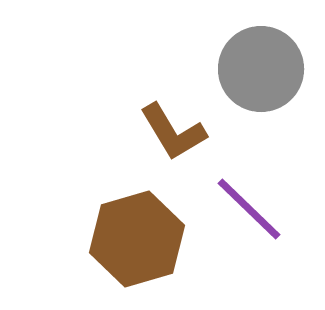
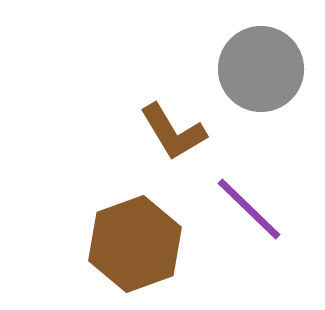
brown hexagon: moved 2 px left, 5 px down; rotated 4 degrees counterclockwise
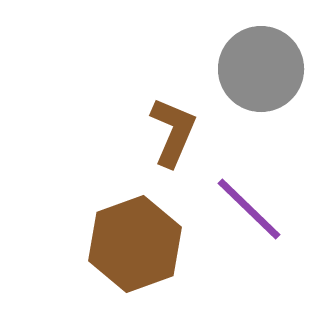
brown L-shape: rotated 126 degrees counterclockwise
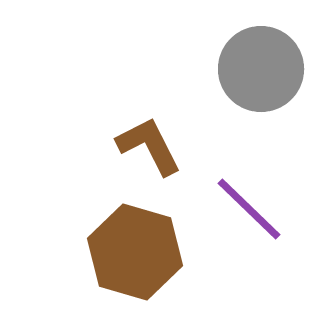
brown L-shape: moved 24 px left, 14 px down; rotated 50 degrees counterclockwise
brown hexagon: moved 8 px down; rotated 24 degrees counterclockwise
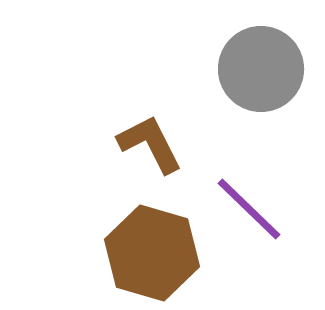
brown L-shape: moved 1 px right, 2 px up
brown hexagon: moved 17 px right, 1 px down
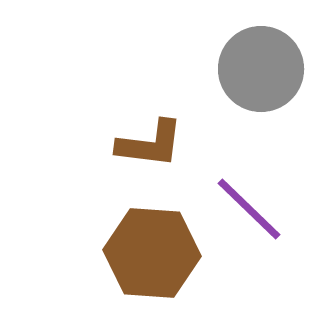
brown L-shape: rotated 124 degrees clockwise
brown hexagon: rotated 12 degrees counterclockwise
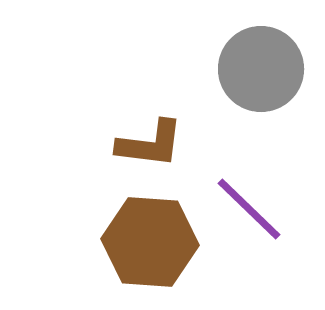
brown hexagon: moved 2 px left, 11 px up
